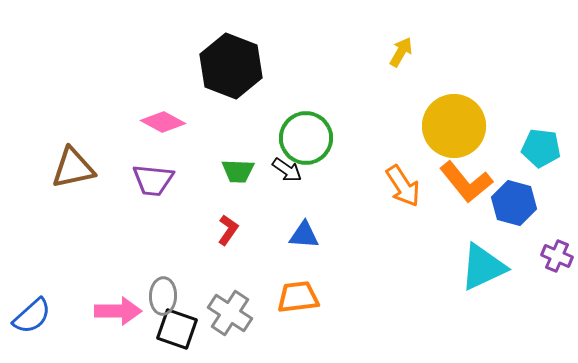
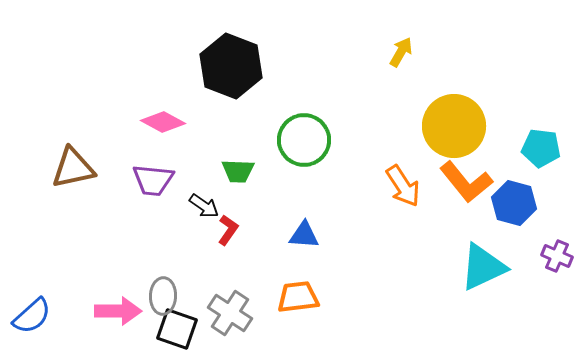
green circle: moved 2 px left, 2 px down
black arrow: moved 83 px left, 36 px down
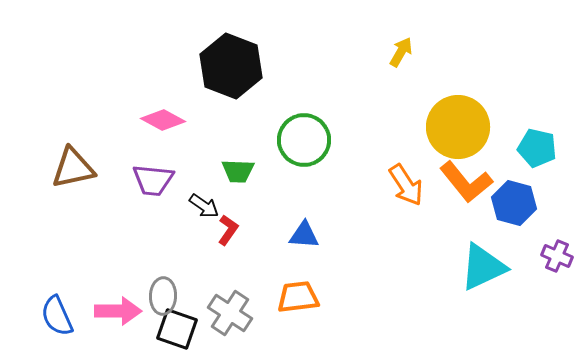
pink diamond: moved 2 px up
yellow circle: moved 4 px right, 1 px down
cyan pentagon: moved 4 px left; rotated 6 degrees clockwise
orange arrow: moved 3 px right, 1 px up
blue semicircle: moved 25 px right; rotated 108 degrees clockwise
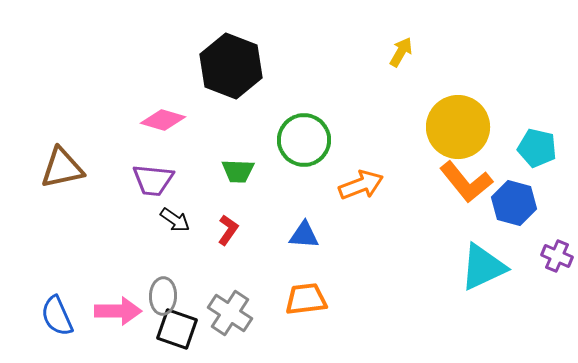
pink diamond: rotated 12 degrees counterclockwise
brown triangle: moved 11 px left
orange arrow: moved 45 px left; rotated 78 degrees counterclockwise
black arrow: moved 29 px left, 14 px down
orange trapezoid: moved 8 px right, 2 px down
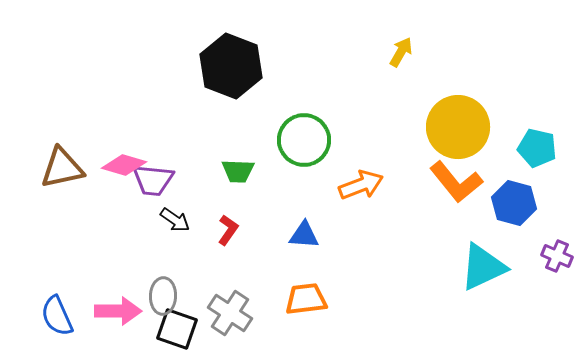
pink diamond: moved 39 px left, 45 px down
orange L-shape: moved 10 px left
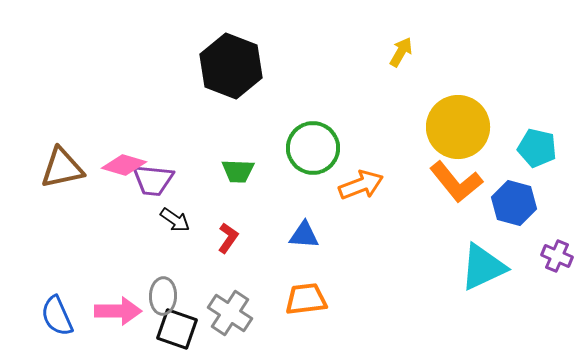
green circle: moved 9 px right, 8 px down
red L-shape: moved 8 px down
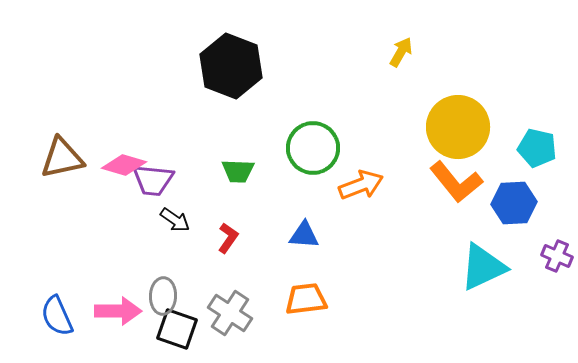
brown triangle: moved 10 px up
blue hexagon: rotated 18 degrees counterclockwise
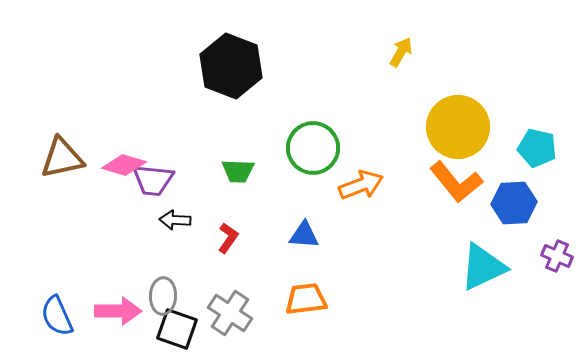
black arrow: rotated 148 degrees clockwise
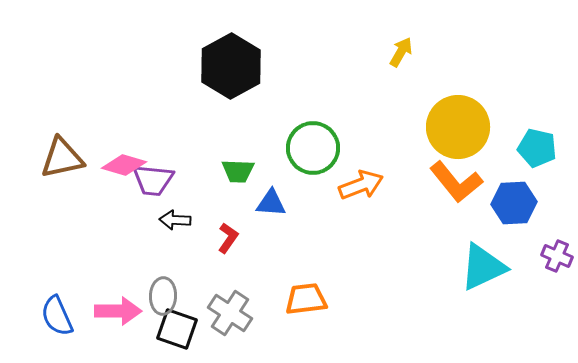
black hexagon: rotated 10 degrees clockwise
blue triangle: moved 33 px left, 32 px up
